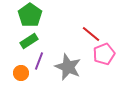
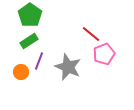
orange circle: moved 1 px up
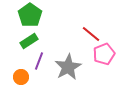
gray star: rotated 20 degrees clockwise
orange circle: moved 5 px down
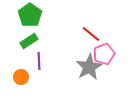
purple line: rotated 24 degrees counterclockwise
gray star: moved 21 px right
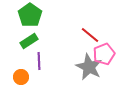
red line: moved 1 px left, 1 px down
gray star: rotated 16 degrees counterclockwise
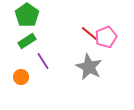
green pentagon: moved 3 px left
red line: moved 1 px up
green rectangle: moved 2 px left
pink pentagon: moved 2 px right, 17 px up
purple line: moved 4 px right; rotated 30 degrees counterclockwise
